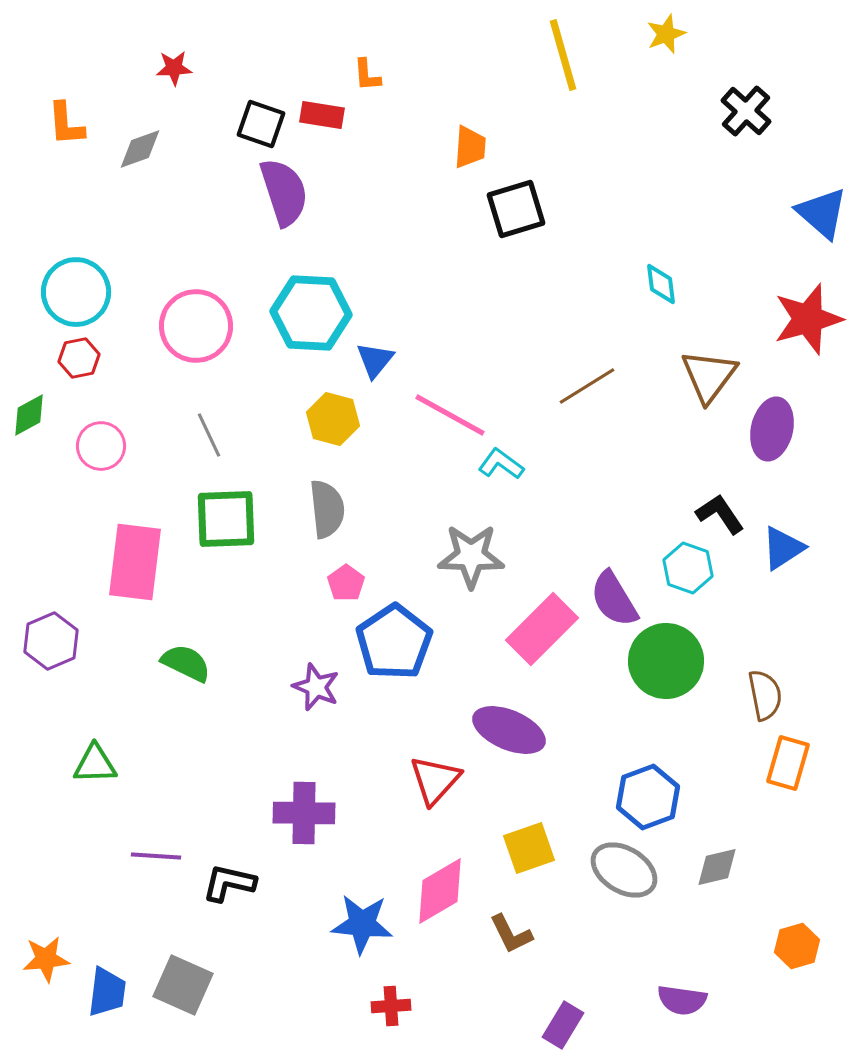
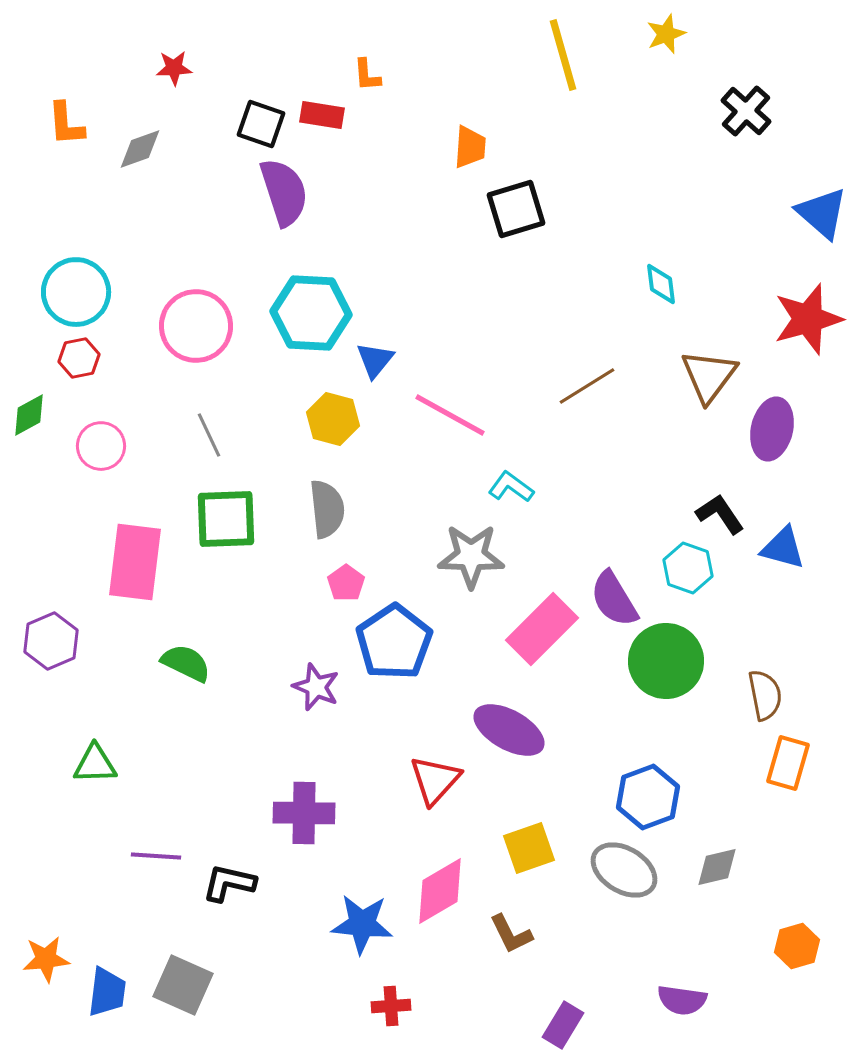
cyan L-shape at (501, 464): moved 10 px right, 23 px down
blue triangle at (783, 548): rotated 48 degrees clockwise
purple ellipse at (509, 730): rotated 6 degrees clockwise
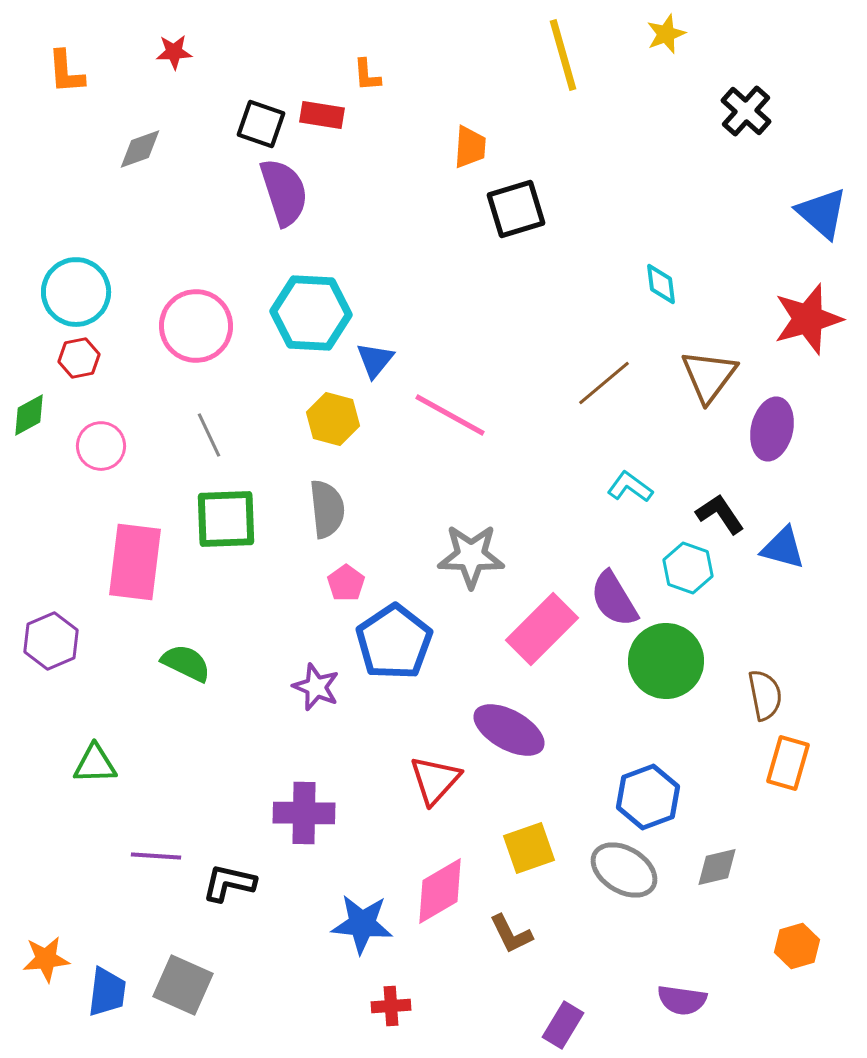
red star at (174, 68): moved 16 px up
orange L-shape at (66, 124): moved 52 px up
brown line at (587, 386): moved 17 px right, 3 px up; rotated 8 degrees counterclockwise
cyan L-shape at (511, 487): moved 119 px right
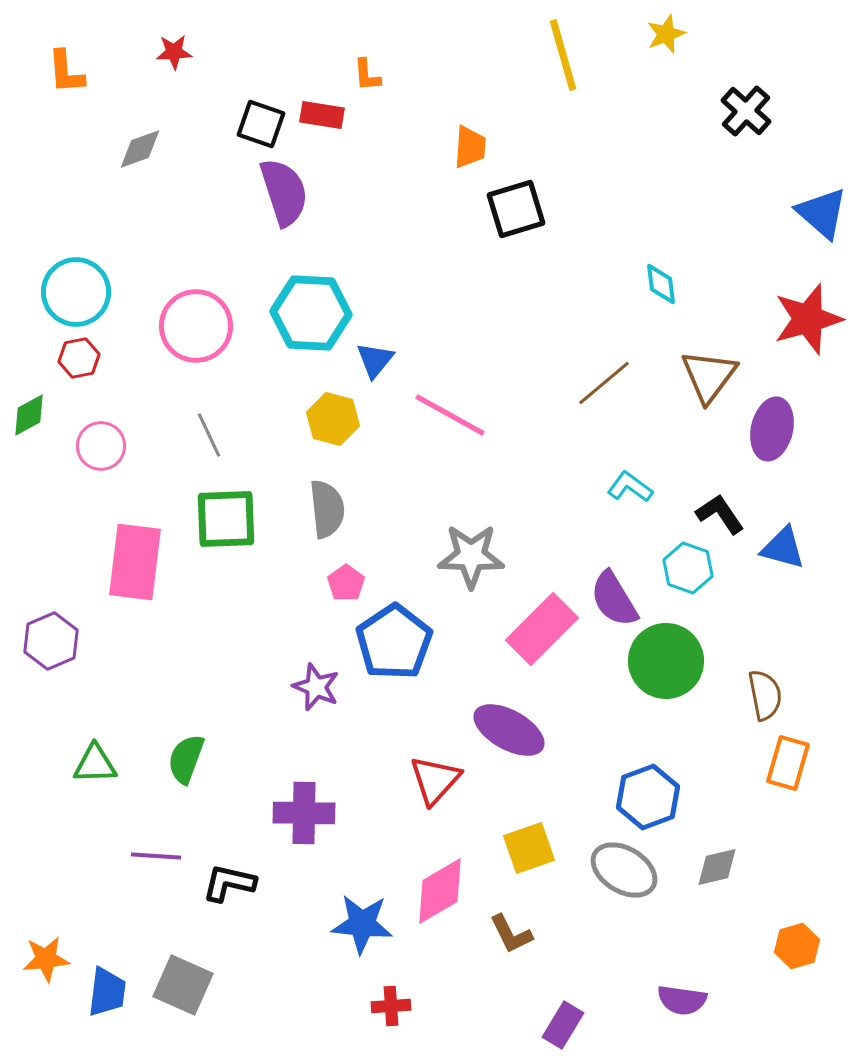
green semicircle at (186, 663): moved 96 px down; rotated 96 degrees counterclockwise
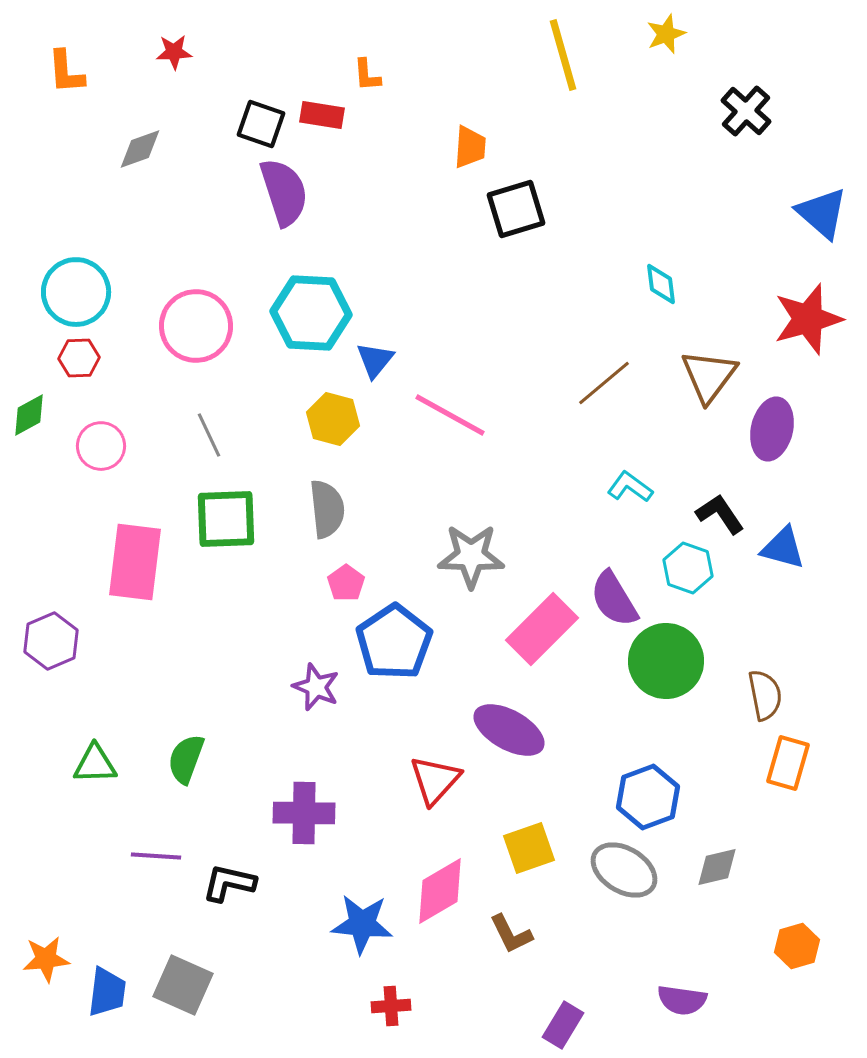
red hexagon at (79, 358): rotated 9 degrees clockwise
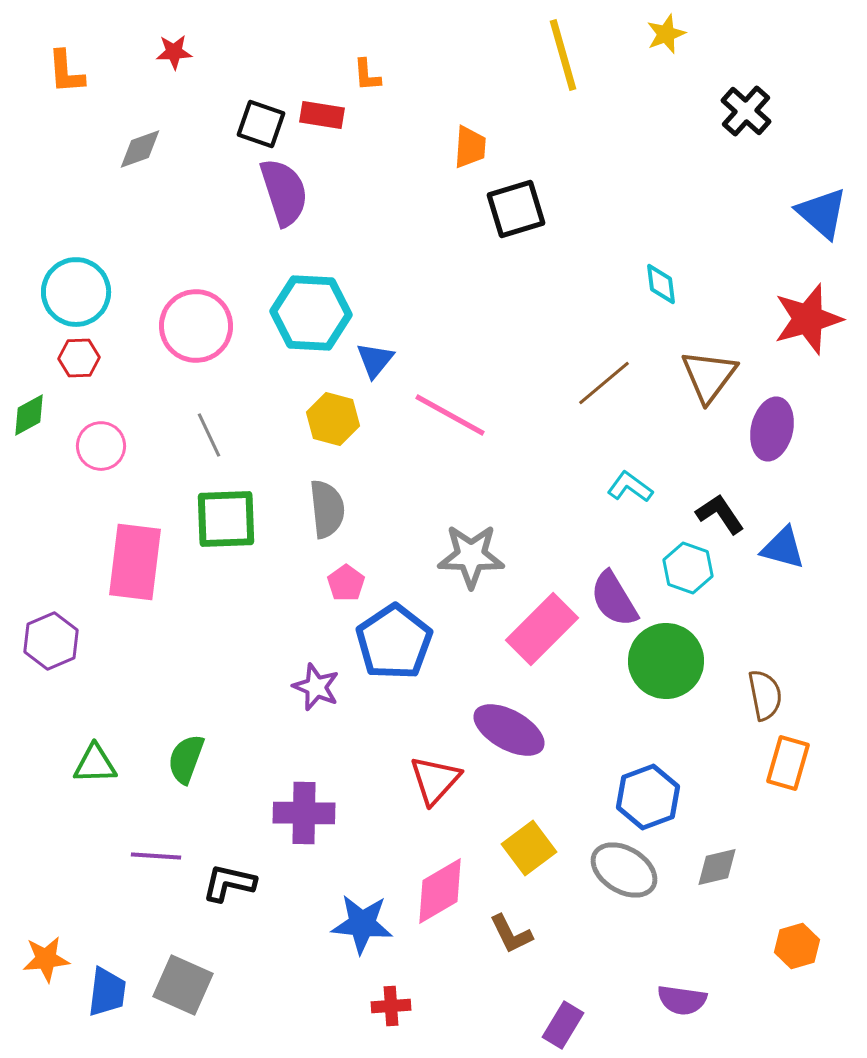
yellow square at (529, 848): rotated 18 degrees counterclockwise
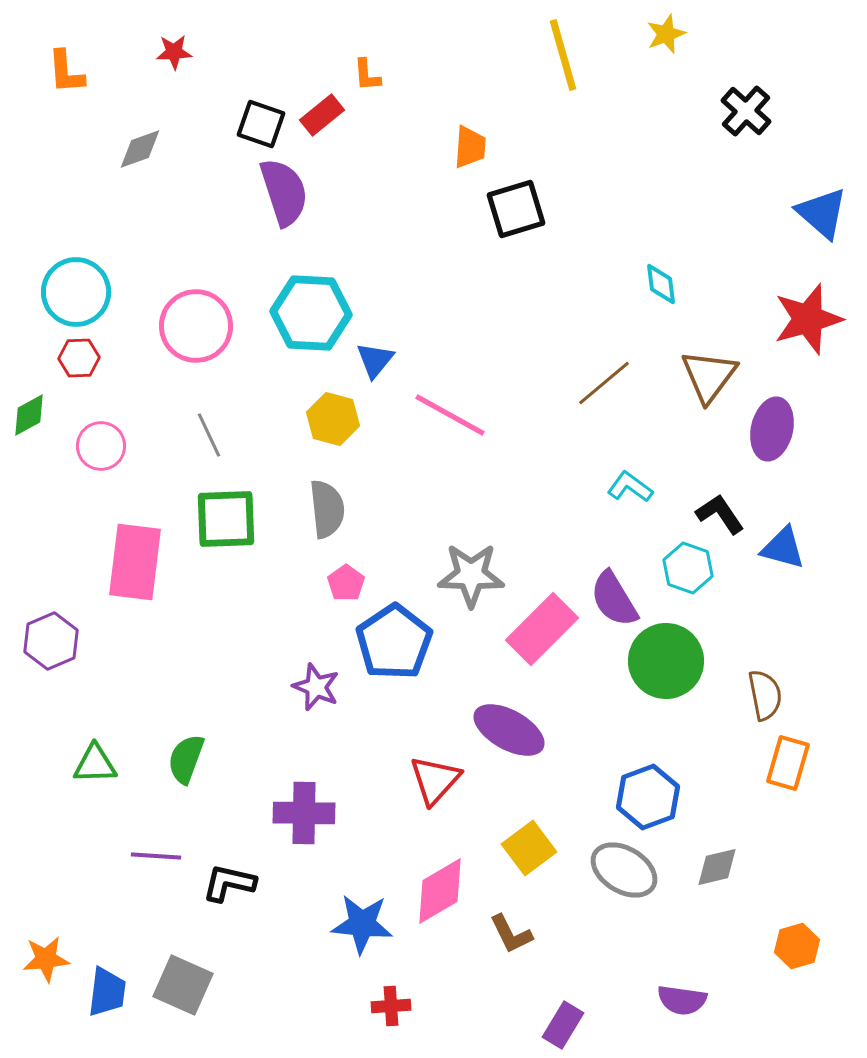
red rectangle at (322, 115): rotated 48 degrees counterclockwise
gray star at (471, 556): moved 19 px down
